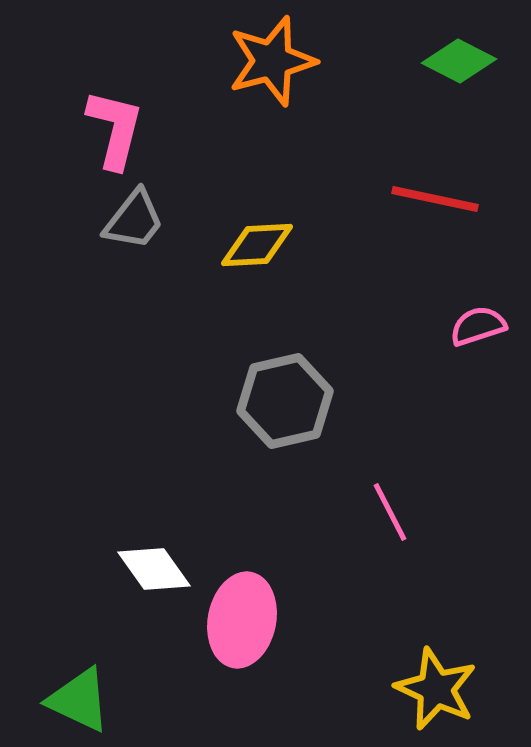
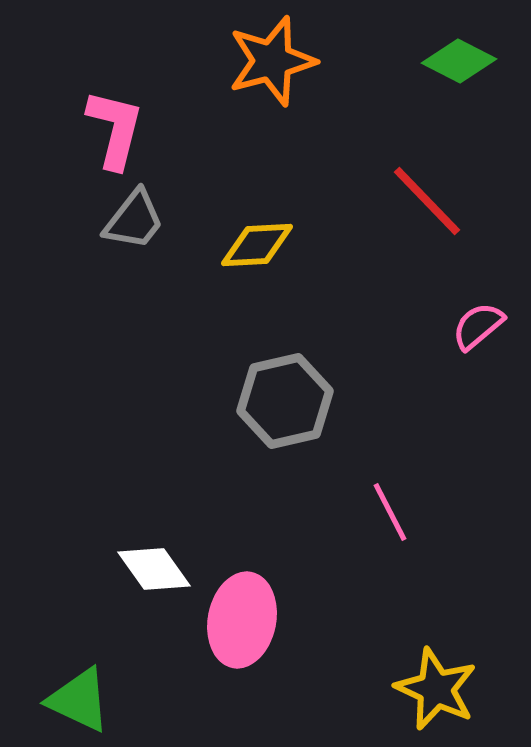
red line: moved 8 px left, 2 px down; rotated 34 degrees clockwise
pink semicircle: rotated 22 degrees counterclockwise
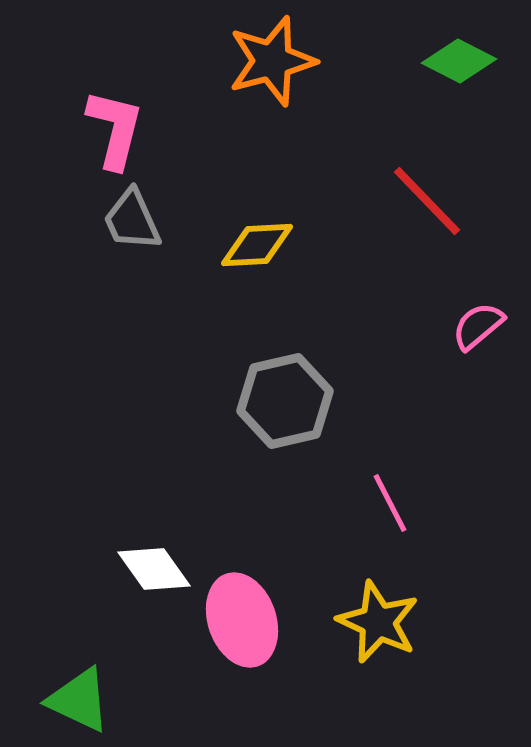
gray trapezoid: moved 2 px left; rotated 118 degrees clockwise
pink line: moved 9 px up
pink ellipse: rotated 30 degrees counterclockwise
yellow star: moved 58 px left, 67 px up
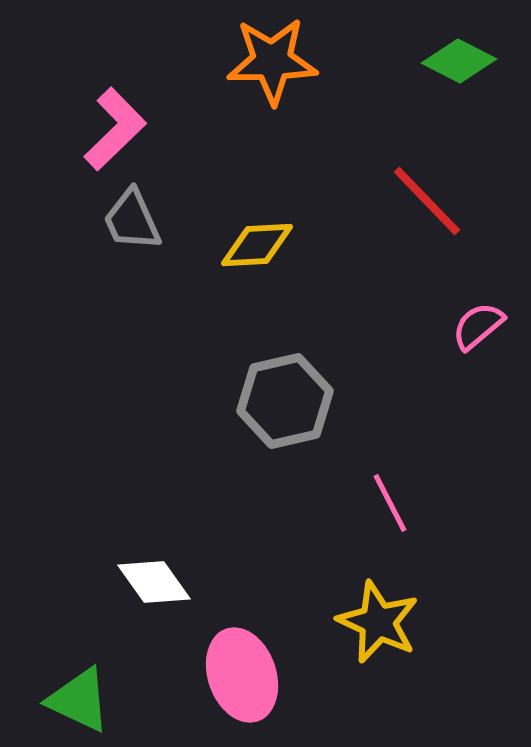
orange star: rotated 14 degrees clockwise
pink L-shape: rotated 32 degrees clockwise
white diamond: moved 13 px down
pink ellipse: moved 55 px down
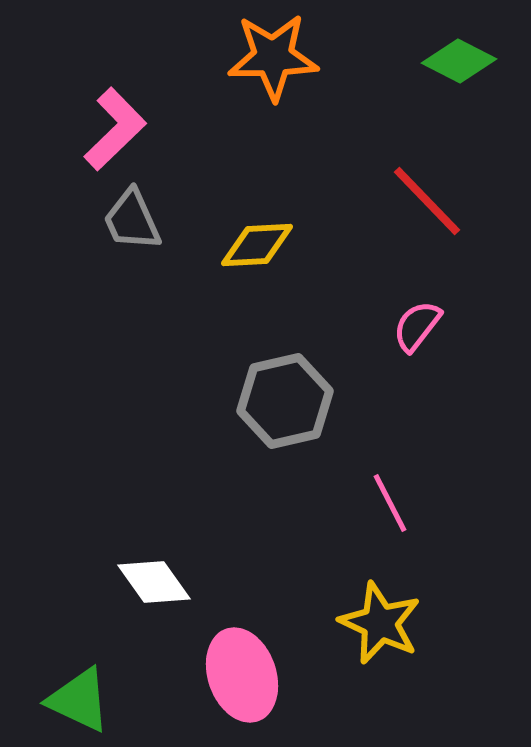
orange star: moved 1 px right, 4 px up
pink semicircle: moved 61 px left; rotated 12 degrees counterclockwise
yellow star: moved 2 px right, 1 px down
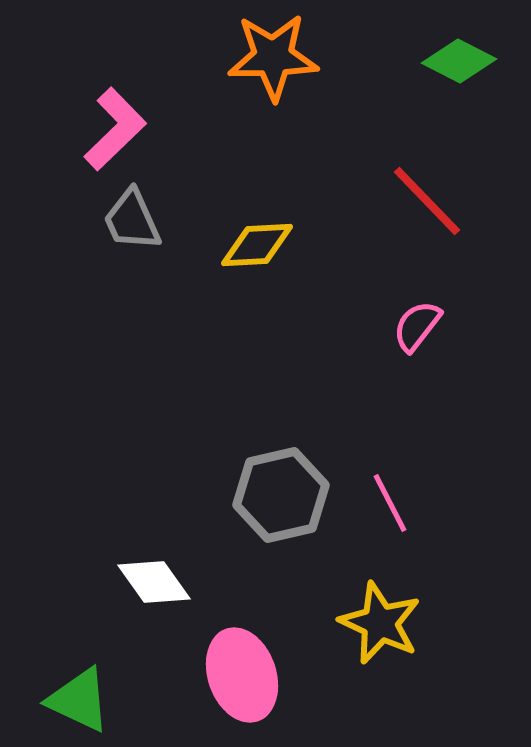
gray hexagon: moved 4 px left, 94 px down
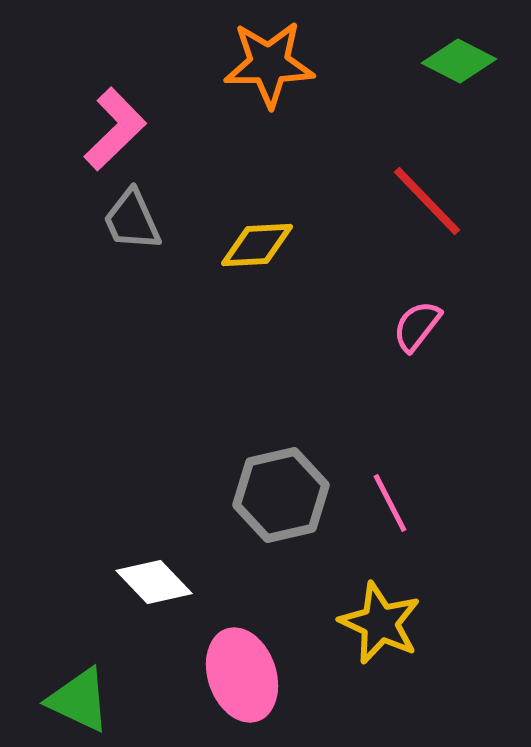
orange star: moved 4 px left, 7 px down
white diamond: rotated 8 degrees counterclockwise
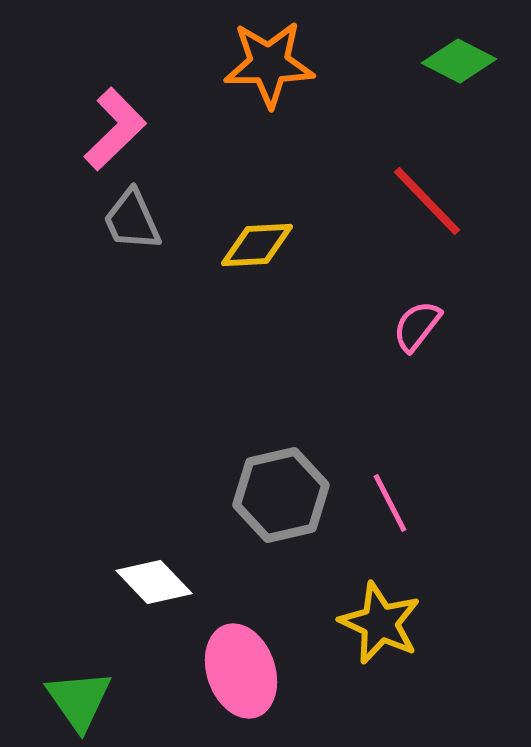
pink ellipse: moved 1 px left, 4 px up
green triangle: rotated 30 degrees clockwise
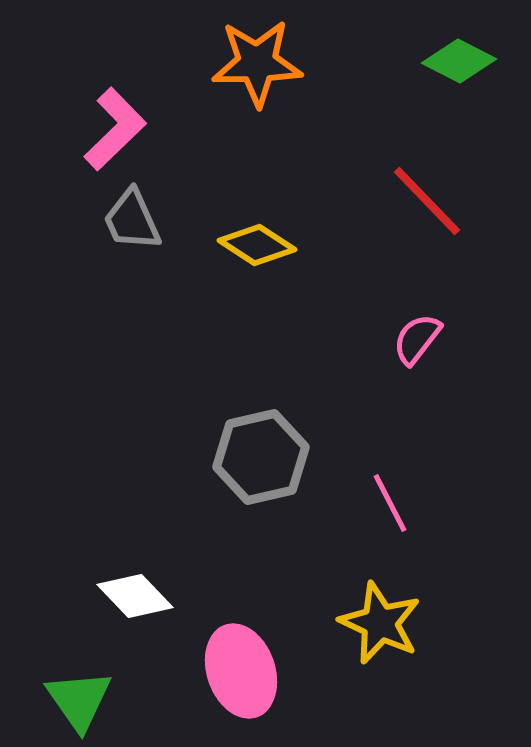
orange star: moved 12 px left, 1 px up
yellow diamond: rotated 36 degrees clockwise
pink semicircle: moved 13 px down
gray hexagon: moved 20 px left, 38 px up
white diamond: moved 19 px left, 14 px down
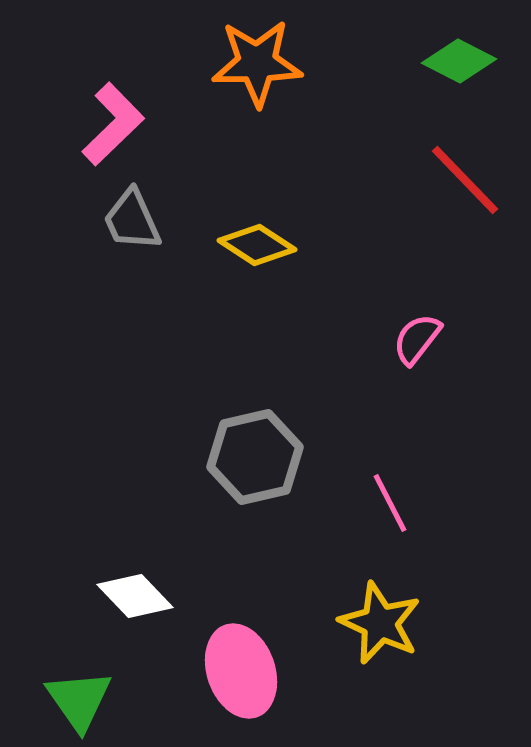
pink L-shape: moved 2 px left, 5 px up
red line: moved 38 px right, 21 px up
gray hexagon: moved 6 px left
